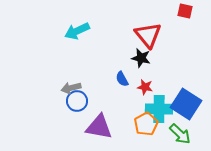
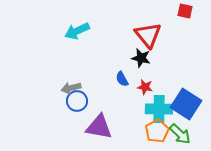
orange pentagon: moved 11 px right, 7 px down
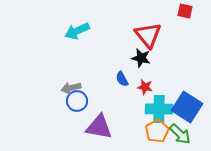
blue square: moved 1 px right, 3 px down
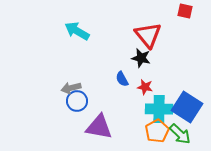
cyan arrow: rotated 55 degrees clockwise
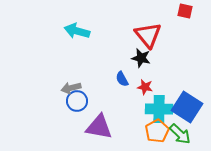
cyan arrow: rotated 15 degrees counterclockwise
